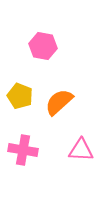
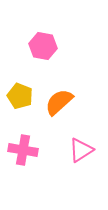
pink triangle: rotated 36 degrees counterclockwise
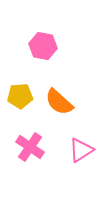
yellow pentagon: rotated 25 degrees counterclockwise
orange semicircle: rotated 96 degrees counterclockwise
pink cross: moved 7 px right, 3 px up; rotated 24 degrees clockwise
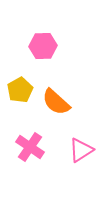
pink hexagon: rotated 12 degrees counterclockwise
yellow pentagon: moved 6 px up; rotated 25 degrees counterclockwise
orange semicircle: moved 3 px left
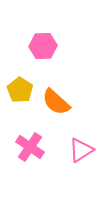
yellow pentagon: rotated 10 degrees counterclockwise
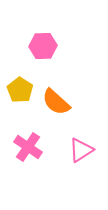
pink cross: moved 2 px left
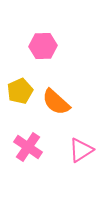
yellow pentagon: moved 1 px down; rotated 15 degrees clockwise
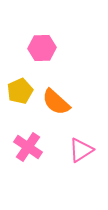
pink hexagon: moved 1 px left, 2 px down
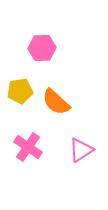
yellow pentagon: rotated 15 degrees clockwise
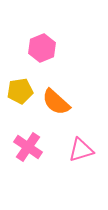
pink hexagon: rotated 20 degrees counterclockwise
pink triangle: rotated 16 degrees clockwise
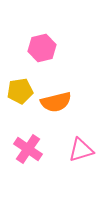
pink hexagon: rotated 8 degrees clockwise
orange semicircle: rotated 56 degrees counterclockwise
pink cross: moved 2 px down
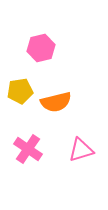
pink hexagon: moved 1 px left
